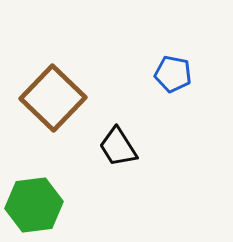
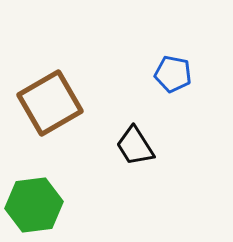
brown square: moved 3 px left, 5 px down; rotated 16 degrees clockwise
black trapezoid: moved 17 px right, 1 px up
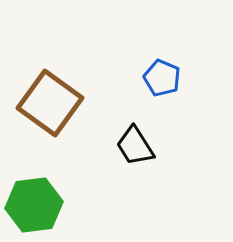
blue pentagon: moved 11 px left, 4 px down; rotated 12 degrees clockwise
brown square: rotated 24 degrees counterclockwise
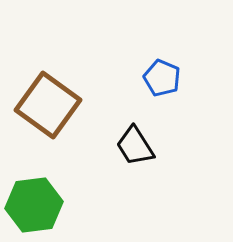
brown square: moved 2 px left, 2 px down
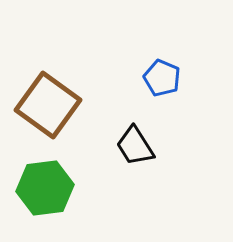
green hexagon: moved 11 px right, 17 px up
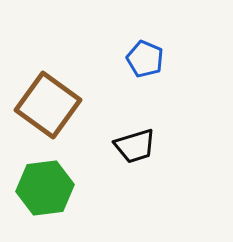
blue pentagon: moved 17 px left, 19 px up
black trapezoid: rotated 75 degrees counterclockwise
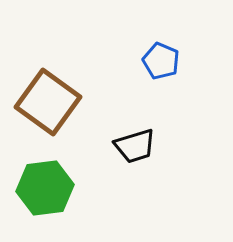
blue pentagon: moved 16 px right, 2 px down
brown square: moved 3 px up
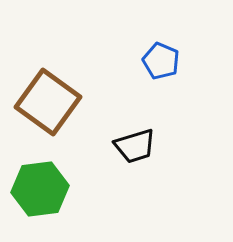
green hexagon: moved 5 px left, 1 px down
